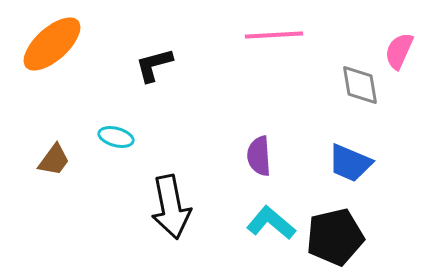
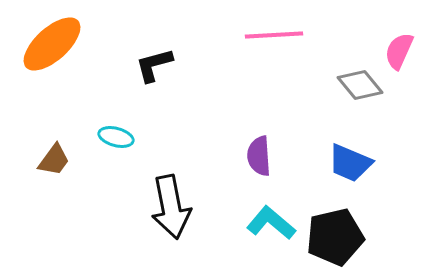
gray diamond: rotated 30 degrees counterclockwise
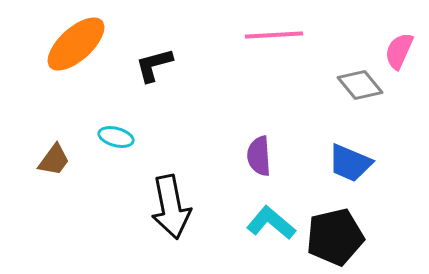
orange ellipse: moved 24 px right
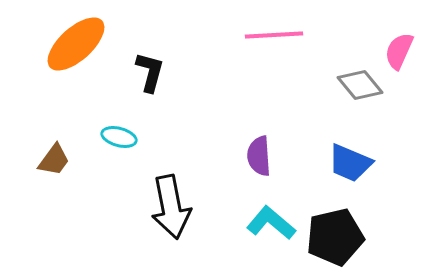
black L-shape: moved 4 px left, 7 px down; rotated 120 degrees clockwise
cyan ellipse: moved 3 px right
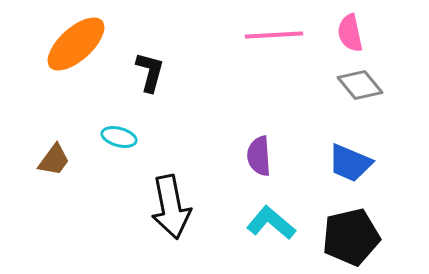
pink semicircle: moved 49 px left, 18 px up; rotated 36 degrees counterclockwise
black pentagon: moved 16 px right
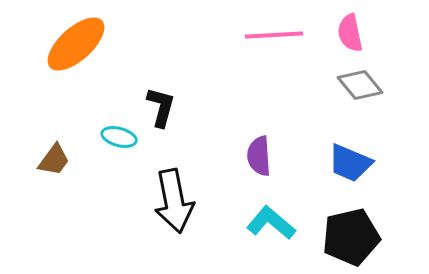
black L-shape: moved 11 px right, 35 px down
black arrow: moved 3 px right, 6 px up
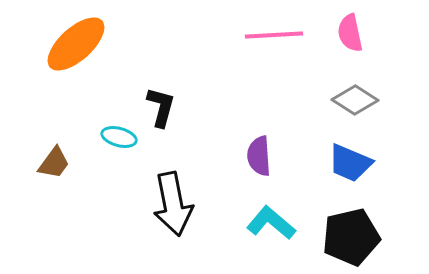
gray diamond: moved 5 px left, 15 px down; rotated 18 degrees counterclockwise
brown trapezoid: moved 3 px down
black arrow: moved 1 px left, 3 px down
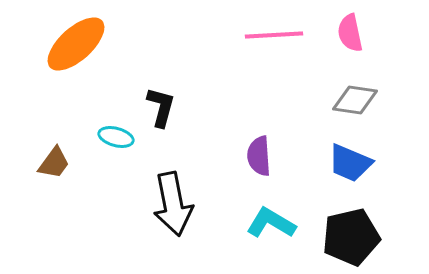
gray diamond: rotated 24 degrees counterclockwise
cyan ellipse: moved 3 px left
cyan L-shape: rotated 9 degrees counterclockwise
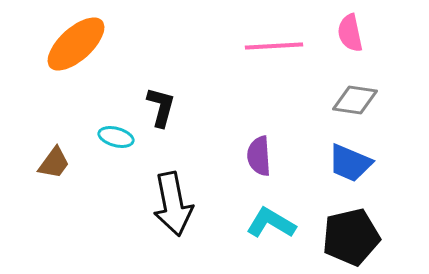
pink line: moved 11 px down
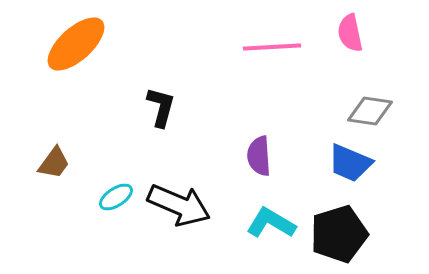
pink line: moved 2 px left, 1 px down
gray diamond: moved 15 px right, 11 px down
cyan ellipse: moved 60 px down; rotated 48 degrees counterclockwise
black arrow: moved 6 px right, 1 px down; rotated 56 degrees counterclockwise
black pentagon: moved 12 px left, 3 px up; rotated 4 degrees counterclockwise
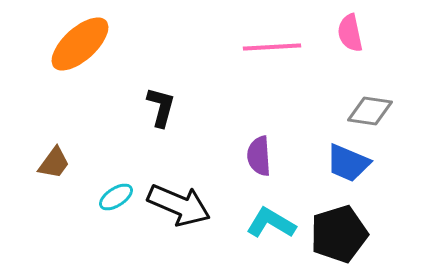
orange ellipse: moved 4 px right
blue trapezoid: moved 2 px left
